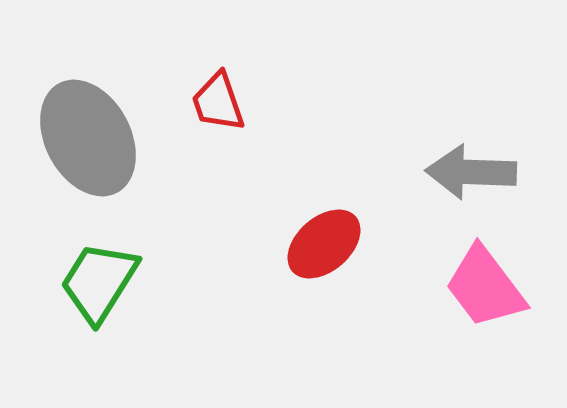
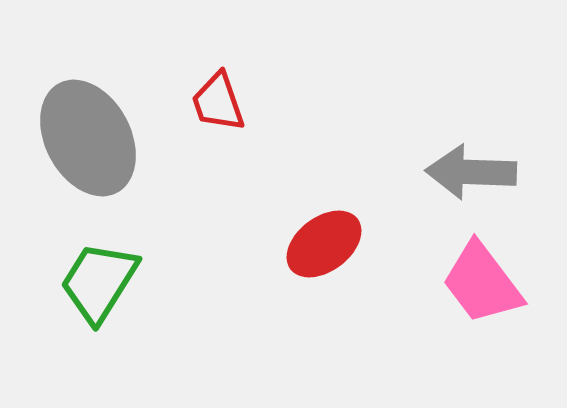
red ellipse: rotated 4 degrees clockwise
pink trapezoid: moved 3 px left, 4 px up
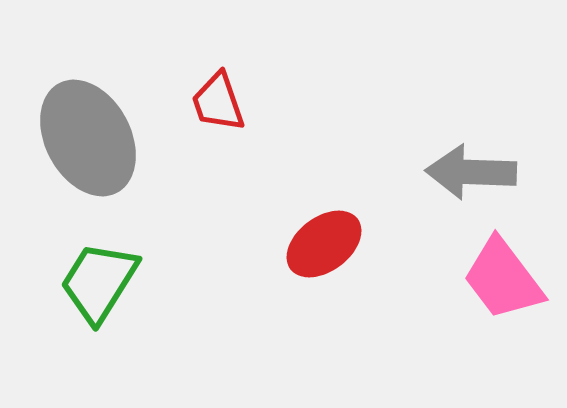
pink trapezoid: moved 21 px right, 4 px up
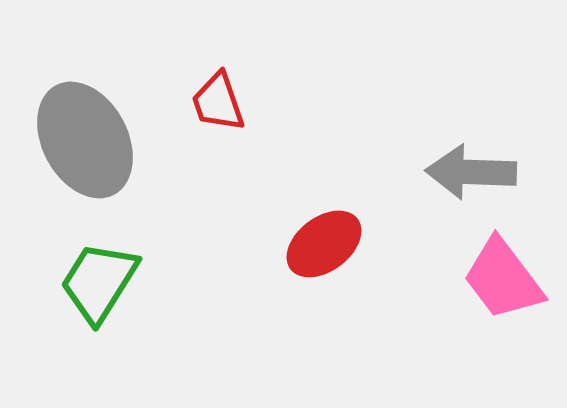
gray ellipse: moved 3 px left, 2 px down
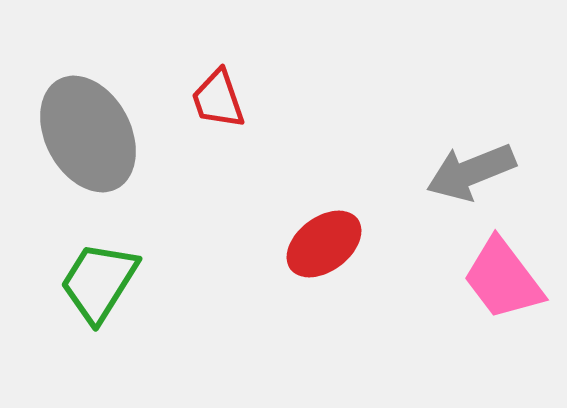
red trapezoid: moved 3 px up
gray ellipse: moved 3 px right, 6 px up
gray arrow: rotated 24 degrees counterclockwise
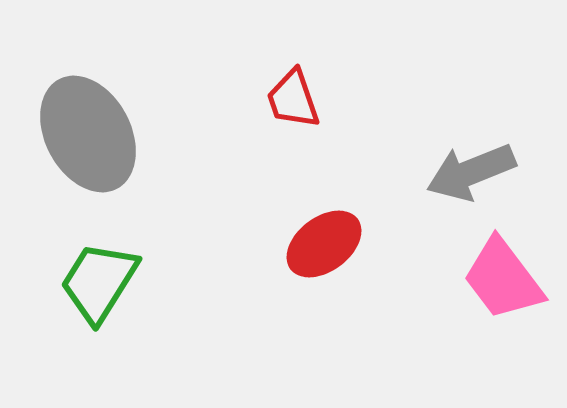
red trapezoid: moved 75 px right
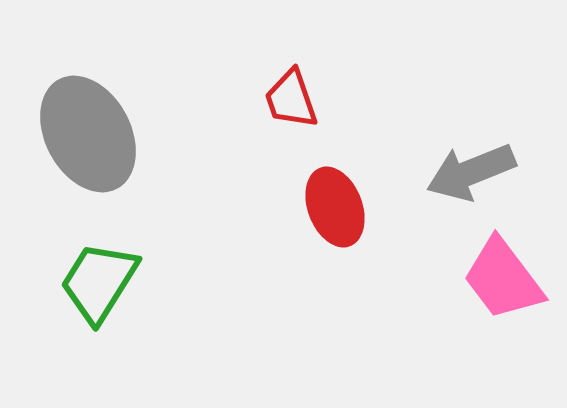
red trapezoid: moved 2 px left
red ellipse: moved 11 px right, 37 px up; rotated 74 degrees counterclockwise
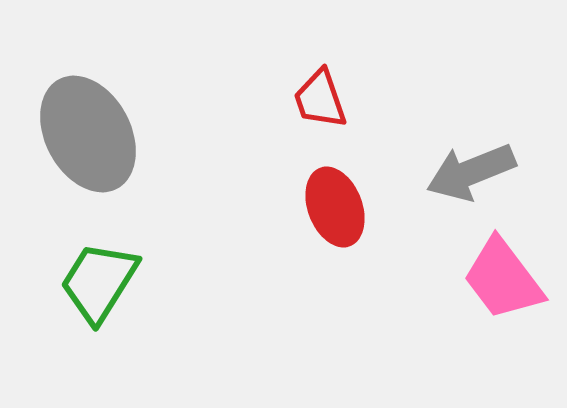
red trapezoid: moved 29 px right
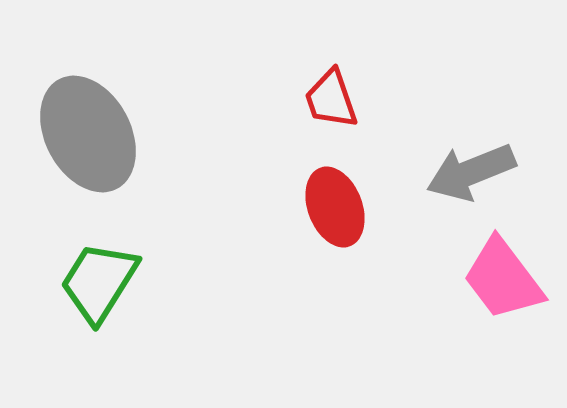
red trapezoid: moved 11 px right
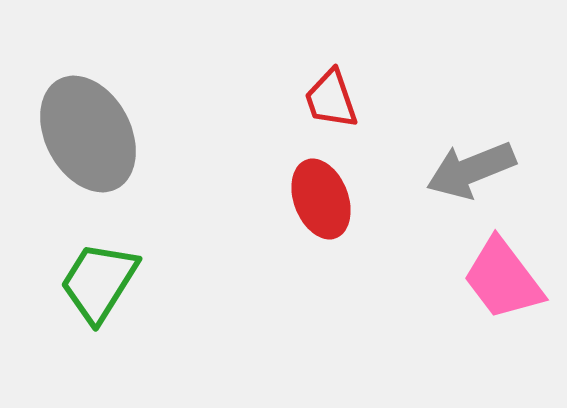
gray arrow: moved 2 px up
red ellipse: moved 14 px left, 8 px up
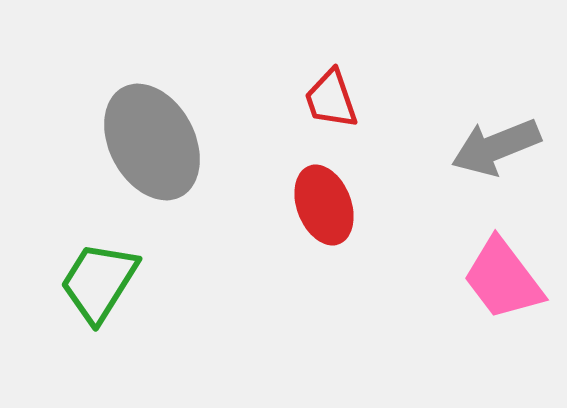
gray ellipse: moved 64 px right, 8 px down
gray arrow: moved 25 px right, 23 px up
red ellipse: moved 3 px right, 6 px down
